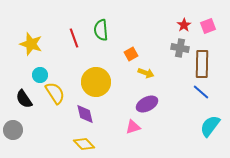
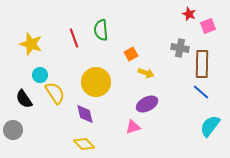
red star: moved 5 px right, 11 px up; rotated 16 degrees counterclockwise
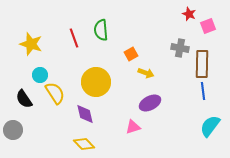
blue line: moved 2 px right, 1 px up; rotated 42 degrees clockwise
purple ellipse: moved 3 px right, 1 px up
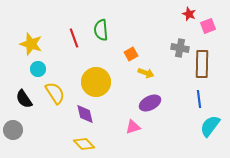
cyan circle: moved 2 px left, 6 px up
blue line: moved 4 px left, 8 px down
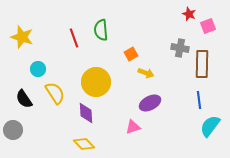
yellow star: moved 9 px left, 7 px up
blue line: moved 1 px down
purple diamond: moved 1 px right, 1 px up; rotated 10 degrees clockwise
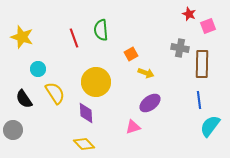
purple ellipse: rotated 10 degrees counterclockwise
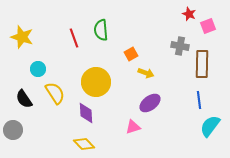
gray cross: moved 2 px up
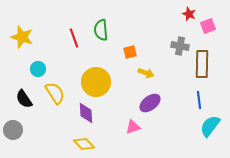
orange square: moved 1 px left, 2 px up; rotated 16 degrees clockwise
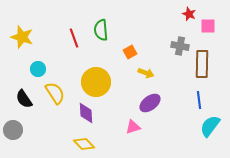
pink square: rotated 21 degrees clockwise
orange square: rotated 16 degrees counterclockwise
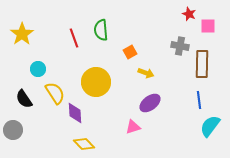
yellow star: moved 3 px up; rotated 20 degrees clockwise
purple diamond: moved 11 px left
